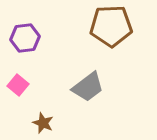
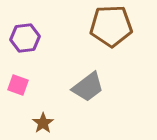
pink square: rotated 20 degrees counterclockwise
brown star: rotated 15 degrees clockwise
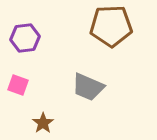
gray trapezoid: rotated 60 degrees clockwise
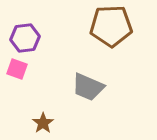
pink square: moved 1 px left, 16 px up
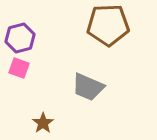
brown pentagon: moved 3 px left, 1 px up
purple hexagon: moved 5 px left; rotated 8 degrees counterclockwise
pink square: moved 2 px right, 1 px up
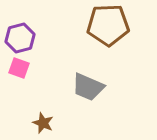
brown star: rotated 15 degrees counterclockwise
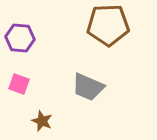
purple hexagon: rotated 20 degrees clockwise
pink square: moved 16 px down
brown star: moved 1 px left, 2 px up
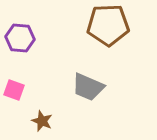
pink square: moved 5 px left, 6 px down
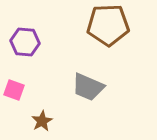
purple hexagon: moved 5 px right, 4 px down
brown star: rotated 20 degrees clockwise
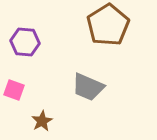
brown pentagon: rotated 30 degrees counterclockwise
